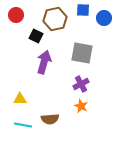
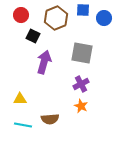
red circle: moved 5 px right
brown hexagon: moved 1 px right, 1 px up; rotated 10 degrees counterclockwise
black square: moved 3 px left
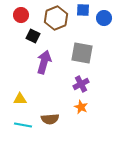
orange star: moved 1 px down
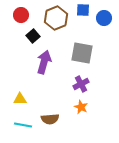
black square: rotated 24 degrees clockwise
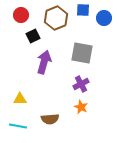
black square: rotated 16 degrees clockwise
cyan line: moved 5 px left, 1 px down
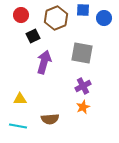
purple cross: moved 2 px right, 2 px down
orange star: moved 2 px right; rotated 24 degrees clockwise
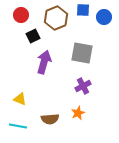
blue circle: moved 1 px up
yellow triangle: rotated 24 degrees clockwise
orange star: moved 5 px left, 6 px down
